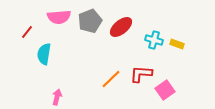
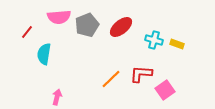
gray pentagon: moved 3 px left, 4 px down
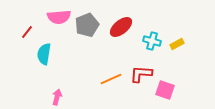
cyan cross: moved 2 px left, 1 px down
yellow rectangle: rotated 48 degrees counterclockwise
orange line: rotated 20 degrees clockwise
pink square: rotated 36 degrees counterclockwise
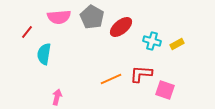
gray pentagon: moved 5 px right, 8 px up; rotated 20 degrees counterclockwise
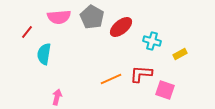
yellow rectangle: moved 3 px right, 10 px down
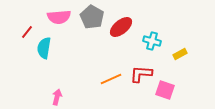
cyan semicircle: moved 6 px up
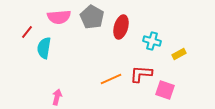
red ellipse: rotated 35 degrees counterclockwise
yellow rectangle: moved 1 px left
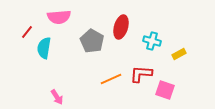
gray pentagon: moved 24 px down
pink arrow: rotated 133 degrees clockwise
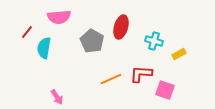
cyan cross: moved 2 px right
